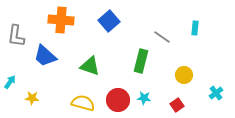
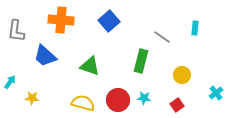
gray L-shape: moved 5 px up
yellow circle: moved 2 px left
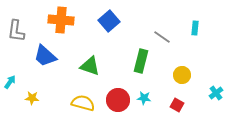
red square: rotated 24 degrees counterclockwise
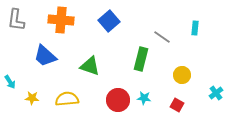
gray L-shape: moved 11 px up
green rectangle: moved 2 px up
cyan arrow: rotated 112 degrees clockwise
yellow semicircle: moved 16 px left, 4 px up; rotated 20 degrees counterclockwise
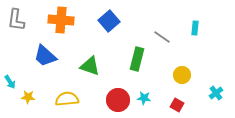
green rectangle: moved 4 px left
yellow star: moved 4 px left, 1 px up
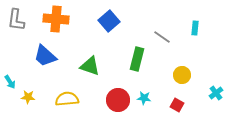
orange cross: moved 5 px left, 1 px up
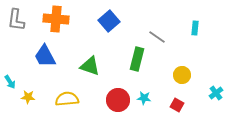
gray line: moved 5 px left
blue trapezoid: rotated 20 degrees clockwise
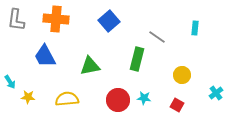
green triangle: rotated 30 degrees counterclockwise
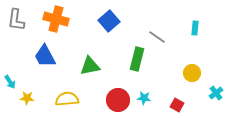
orange cross: rotated 10 degrees clockwise
yellow circle: moved 10 px right, 2 px up
yellow star: moved 1 px left, 1 px down
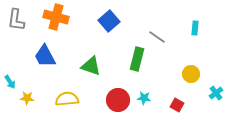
orange cross: moved 2 px up
green triangle: moved 1 px right; rotated 30 degrees clockwise
yellow circle: moved 1 px left, 1 px down
